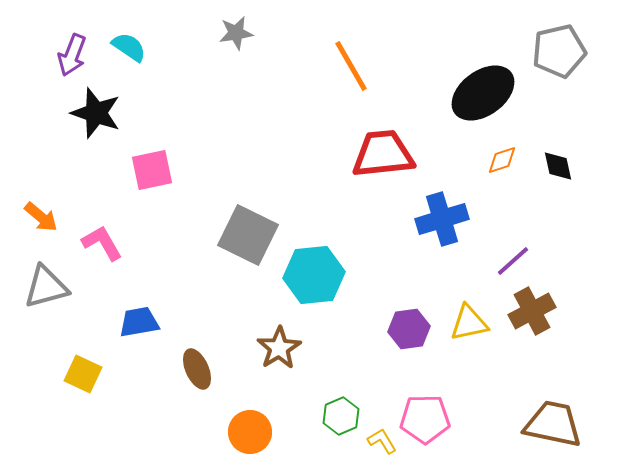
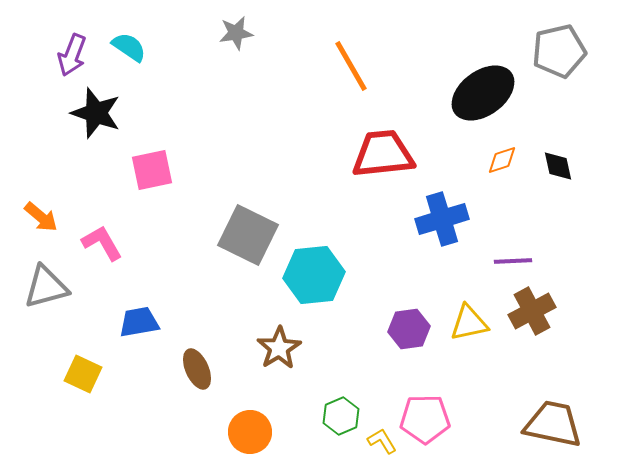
purple line: rotated 39 degrees clockwise
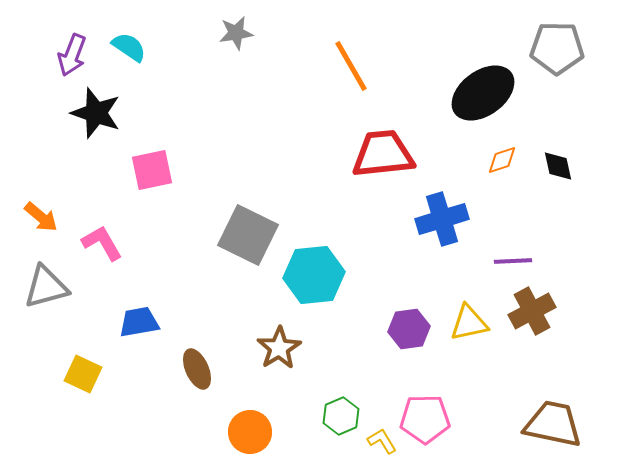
gray pentagon: moved 2 px left, 3 px up; rotated 14 degrees clockwise
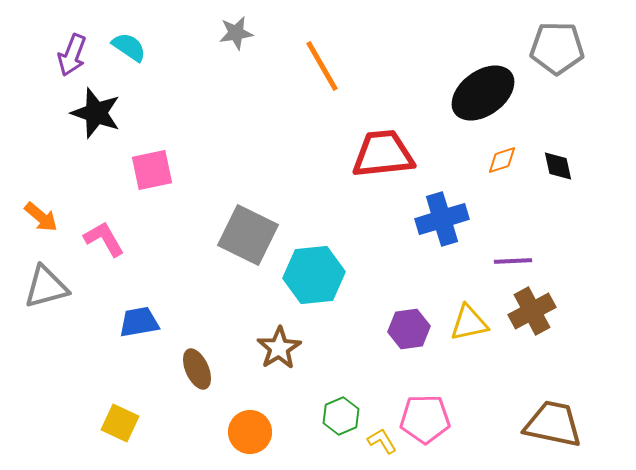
orange line: moved 29 px left
pink L-shape: moved 2 px right, 4 px up
yellow square: moved 37 px right, 49 px down
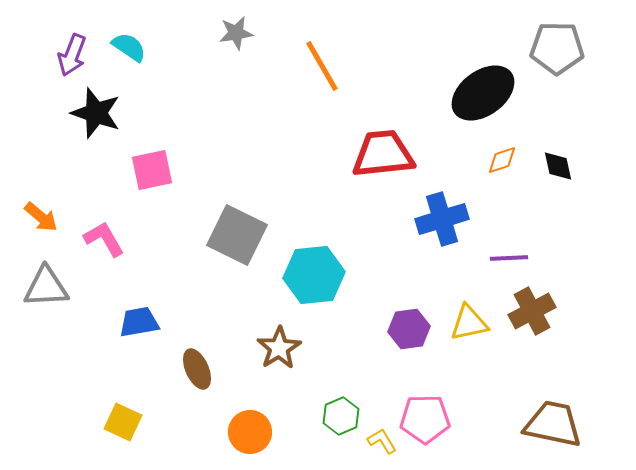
gray square: moved 11 px left
purple line: moved 4 px left, 3 px up
gray triangle: rotated 12 degrees clockwise
yellow square: moved 3 px right, 1 px up
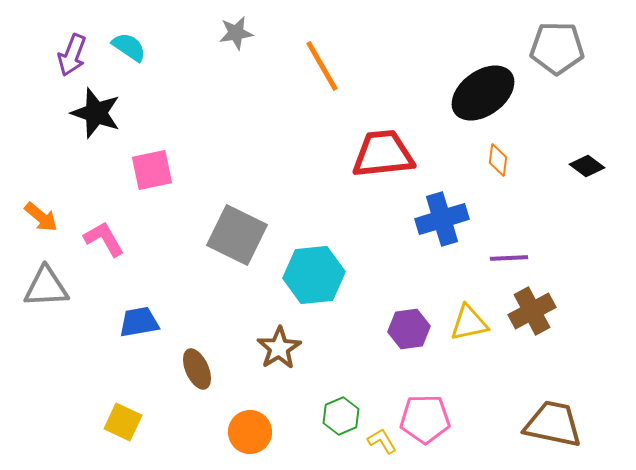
orange diamond: moved 4 px left; rotated 64 degrees counterclockwise
black diamond: moved 29 px right; rotated 40 degrees counterclockwise
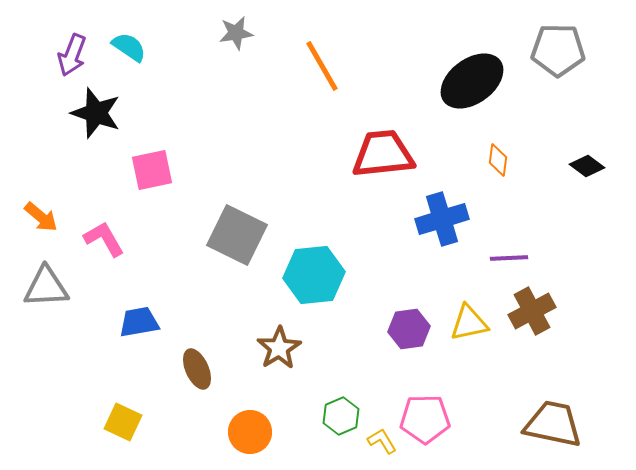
gray pentagon: moved 1 px right, 2 px down
black ellipse: moved 11 px left, 12 px up
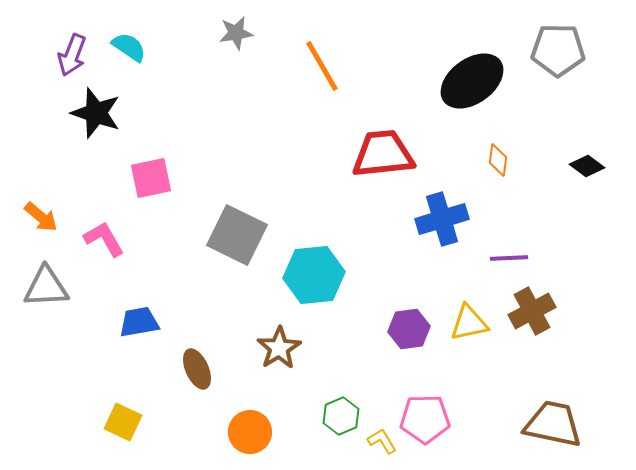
pink square: moved 1 px left, 8 px down
